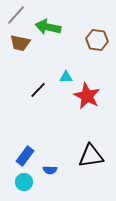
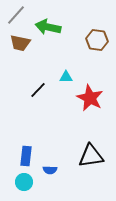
red star: moved 3 px right, 2 px down
blue rectangle: moved 1 px right; rotated 30 degrees counterclockwise
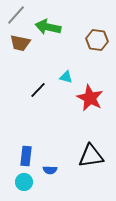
cyan triangle: rotated 16 degrees clockwise
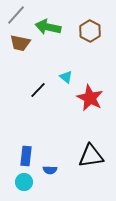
brown hexagon: moved 7 px left, 9 px up; rotated 20 degrees clockwise
cyan triangle: rotated 24 degrees clockwise
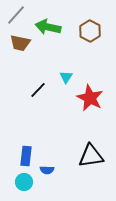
cyan triangle: rotated 24 degrees clockwise
blue semicircle: moved 3 px left
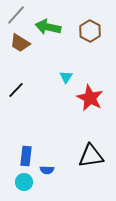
brown trapezoid: rotated 20 degrees clockwise
black line: moved 22 px left
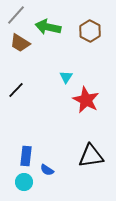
red star: moved 4 px left, 2 px down
blue semicircle: rotated 32 degrees clockwise
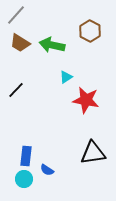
green arrow: moved 4 px right, 18 px down
cyan triangle: rotated 24 degrees clockwise
red star: rotated 16 degrees counterclockwise
black triangle: moved 2 px right, 3 px up
cyan circle: moved 3 px up
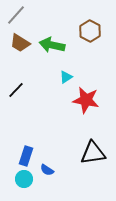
blue rectangle: rotated 12 degrees clockwise
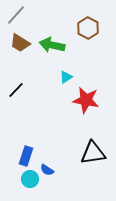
brown hexagon: moved 2 px left, 3 px up
cyan circle: moved 6 px right
